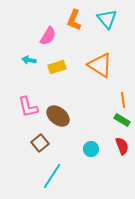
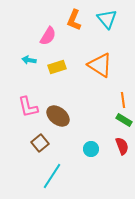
green rectangle: moved 2 px right
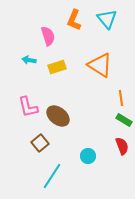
pink semicircle: rotated 48 degrees counterclockwise
orange line: moved 2 px left, 2 px up
cyan circle: moved 3 px left, 7 px down
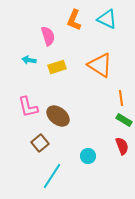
cyan triangle: rotated 25 degrees counterclockwise
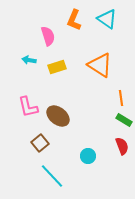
cyan triangle: rotated 10 degrees clockwise
cyan line: rotated 76 degrees counterclockwise
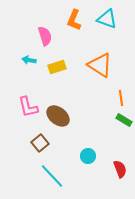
cyan triangle: rotated 15 degrees counterclockwise
pink semicircle: moved 3 px left
red semicircle: moved 2 px left, 23 px down
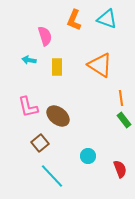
yellow rectangle: rotated 72 degrees counterclockwise
green rectangle: rotated 21 degrees clockwise
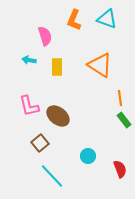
orange line: moved 1 px left
pink L-shape: moved 1 px right, 1 px up
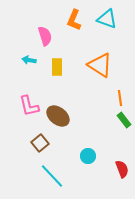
red semicircle: moved 2 px right
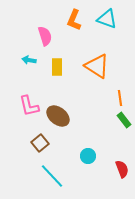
orange triangle: moved 3 px left, 1 px down
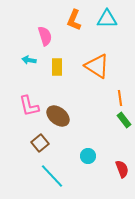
cyan triangle: rotated 20 degrees counterclockwise
